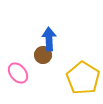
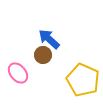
blue arrow: rotated 45 degrees counterclockwise
yellow pentagon: moved 2 px down; rotated 8 degrees counterclockwise
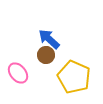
brown circle: moved 3 px right
yellow pentagon: moved 9 px left, 3 px up
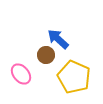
blue arrow: moved 9 px right
pink ellipse: moved 3 px right, 1 px down
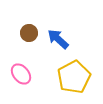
brown circle: moved 17 px left, 22 px up
yellow pentagon: rotated 20 degrees clockwise
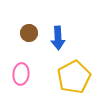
blue arrow: moved 1 px up; rotated 135 degrees counterclockwise
pink ellipse: rotated 45 degrees clockwise
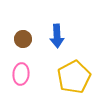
brown circle: moved 6 px left, 6 px down
blue arrow: moved 1 px left, 2 px up
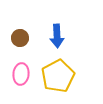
brown circle: moved 3 px left, 1 px up
yellow pentagon: moved 16 px left, 1 px up
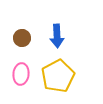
brown circle: moved 2 px right
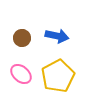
blue arrow: rotated 75 degrees counterclockwise
pink ellipse: rotated 55 degrees counterclockwise
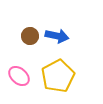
brown circle: moved 8 px right, 2 px up
pink ellipse: moved 2 px left, 2 px down
